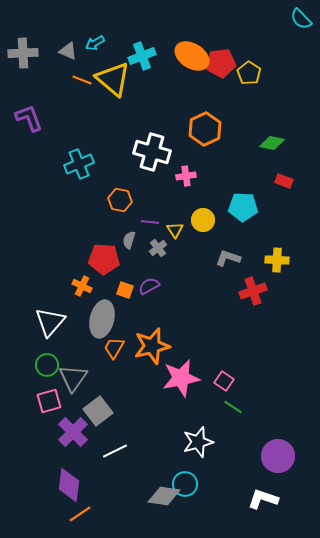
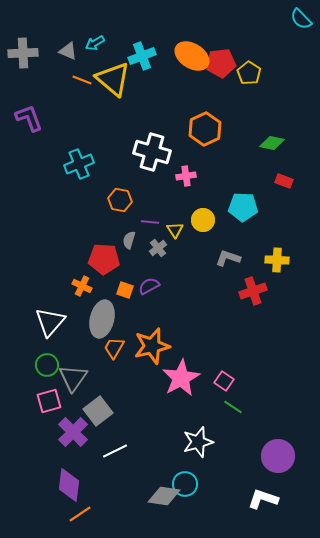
pink star at (181, 378): rotated 18 degrees counterclockwise
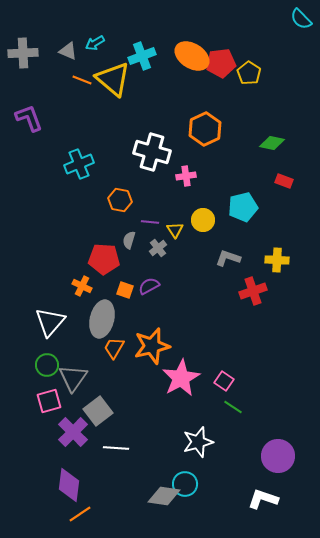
cyan pentagon at (243, 207): rotated 16 degrees counterclockwise
white line at (115, 451): moved 1 px right, 3 px up; rotated 30 degrees clockwise
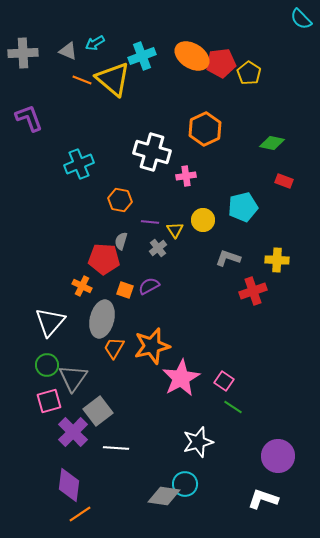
gray semicircle at (129, 240): moved 8 px left, 1 px down
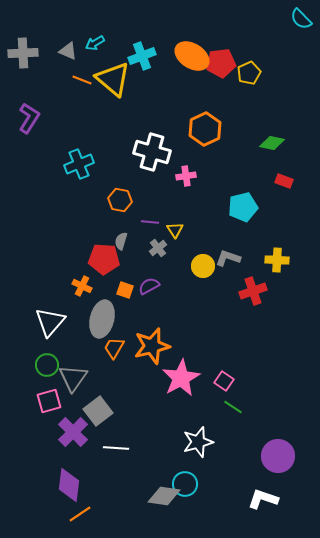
yellow pentagon at (249, 73): rotated 15 degrees clockwise
purple L-shape at (29, 118): rotated 52 degrees clockwise
yellow circle at (203, 220): moved 46 px down
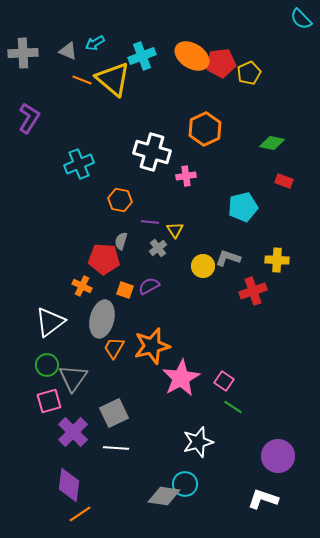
white triangle at (50, 322): rotated 12 degrees clockwise
gray square at (98, 411): moved 16 px right, 2 px down; rotated 12 degrees clockwise
